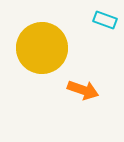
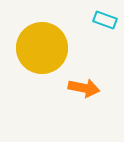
orange arrow: moved 1 px right, 2 px up; rotated 8 degrees counterclockwise
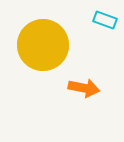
yellow circle: moved 1 px right, 3 px up
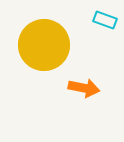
yellow circle: moved 1 px right
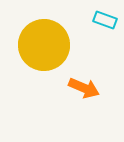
orange arrow: rotated 12 degrees clockwise
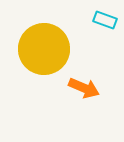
yellow circle: moved 4 px down
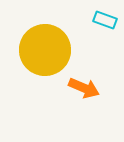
yellow circle: moved 1 px right, 1 px down
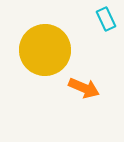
cyan rectangle: moved 1 px right, 1 px up; rotated 45 degrees clockwise
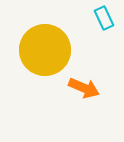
cyan rectangle: moved 2 px left, 1 px up
